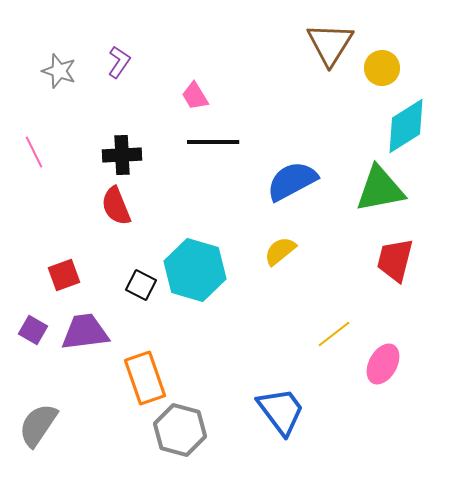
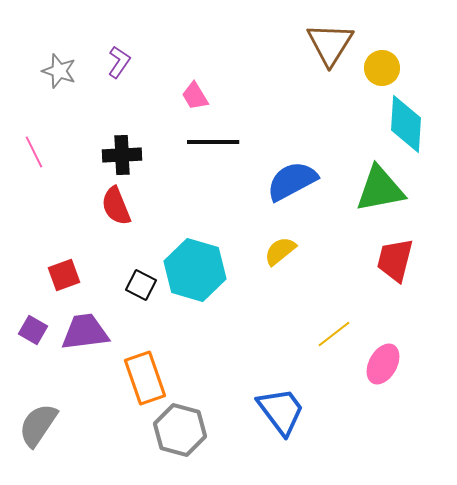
cyan diamond: moved 2 px up; rotated 54 degrees counterclockwise
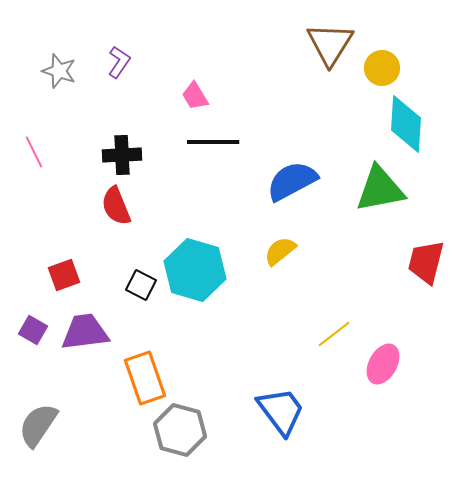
red trapezoid: moved 31 px right, 2 px down
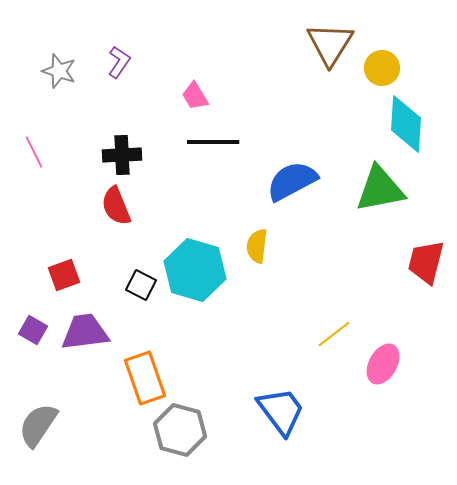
yellow semicircle: moved 23 px left, 5 px up; rotated 44 degrees counterclockwise
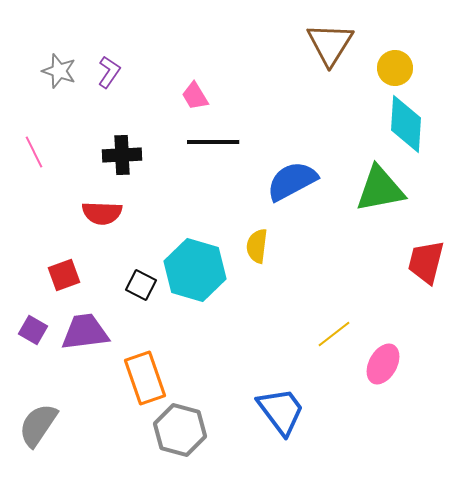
purple L-shape: moved 10 px left, 10 px down
yellow circle: moved 13 px right
red semicircle: moved 14 px left, 7 px down; rotated 66 degrees counterclockwise
